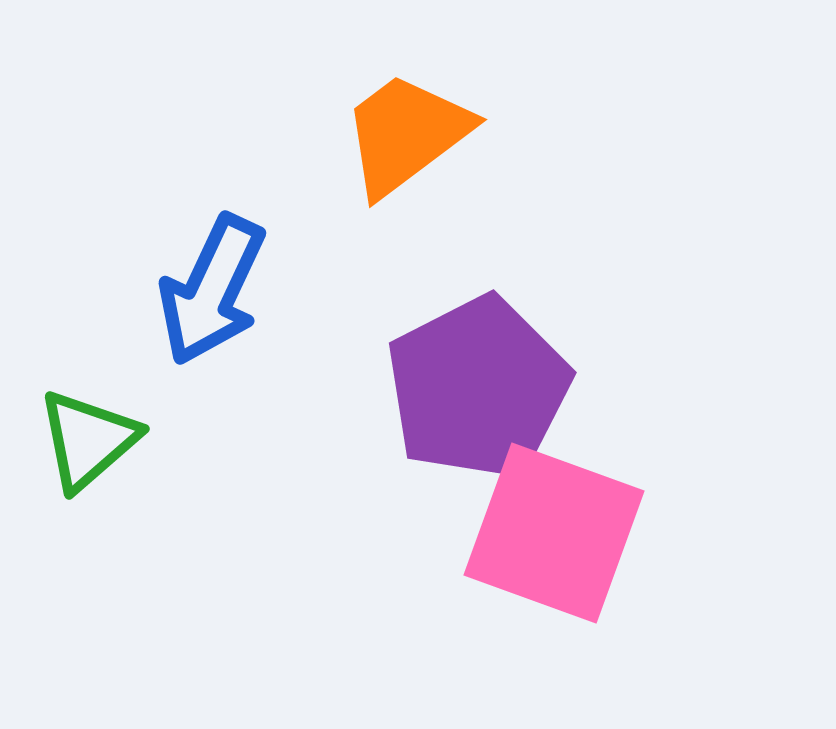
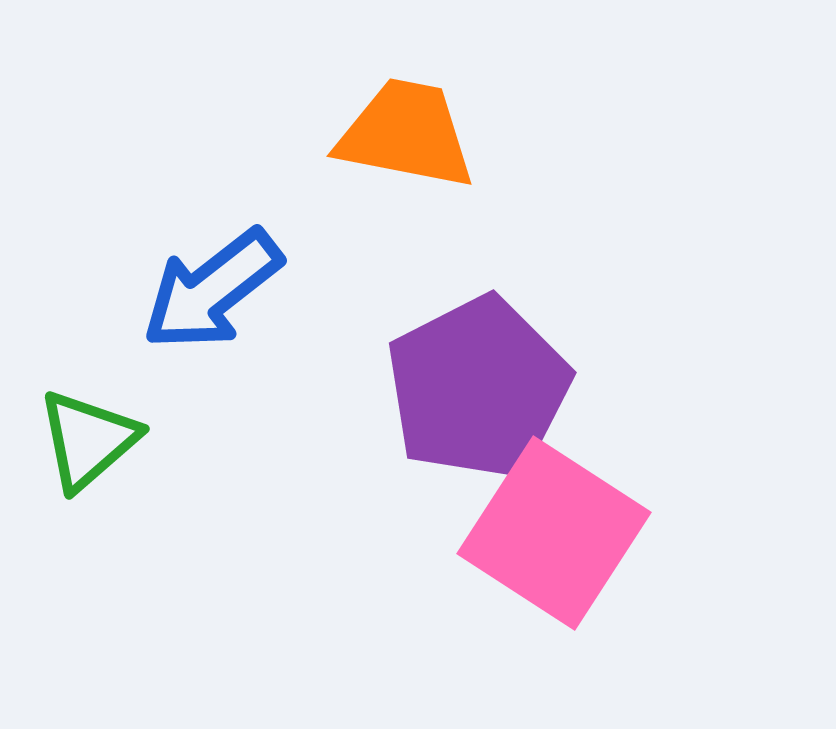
orange trapezoid: rotated 48 degrees clockwise
blue arrow: rotated 27 degrees clockwise
pink square: rotated 13 degrees clockwise
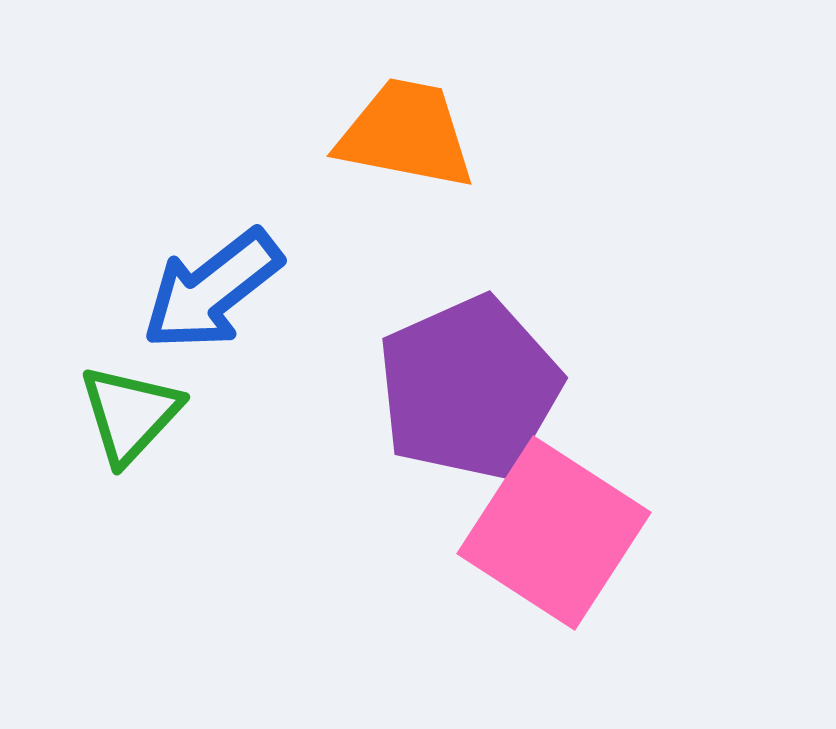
purple pentagon: moved 9 px left; rotated 3 degrees clockwise
green triangle: moved 42 px right, 26 px up; rotated 6 degrees counterclockwise
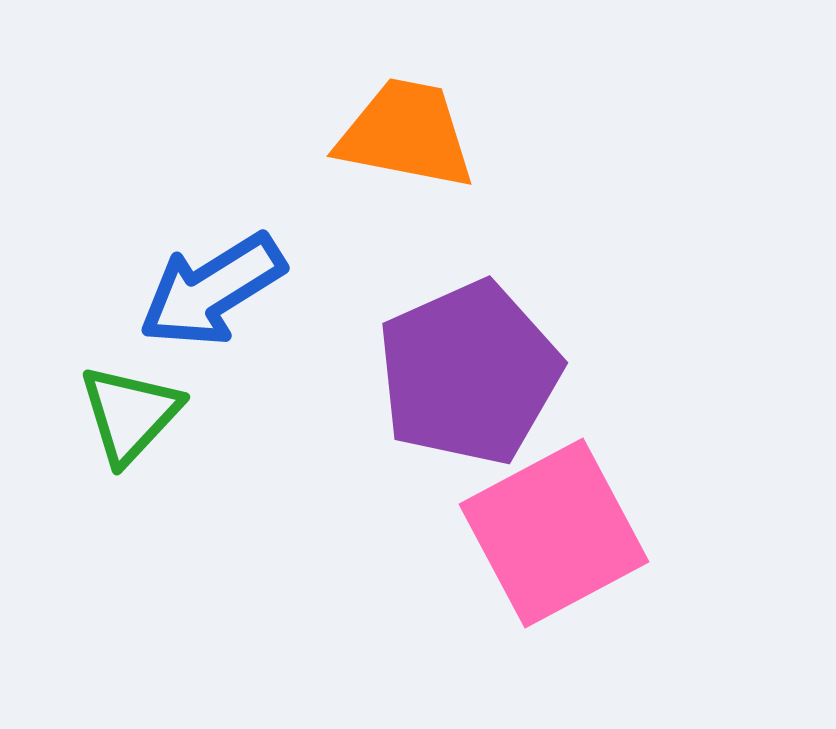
blue arrow: rotated 6 degrees clockwise
purple pentagon: moved 15 px up
pink square: rotated 29 degrees clockwise
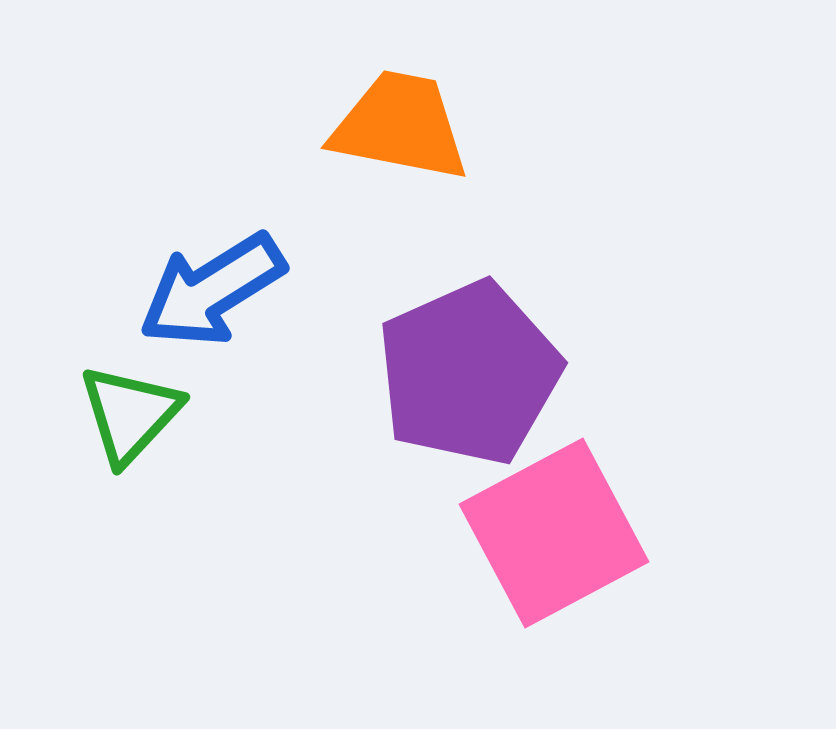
orange trapezoid: moved 6 px left, 8 px up
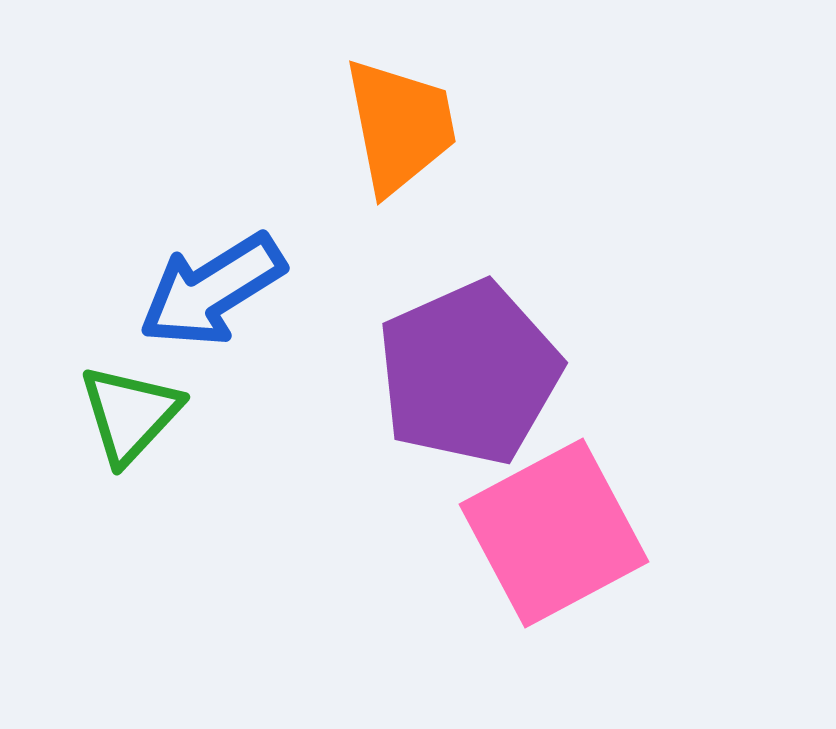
orange trapezoid: rotated 68 degrees clockwise
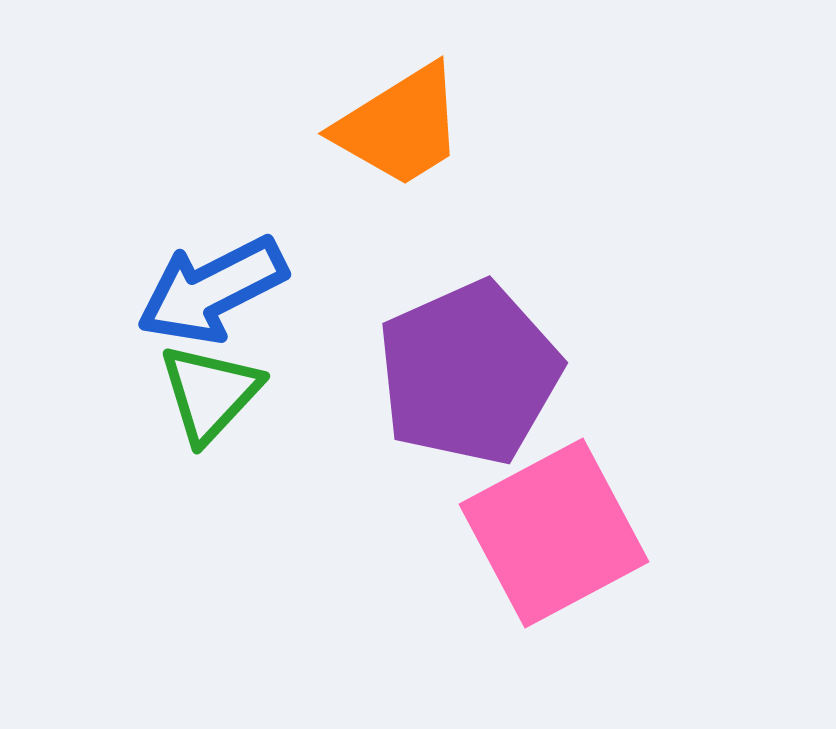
orange trapezoid: rotated 69 degrees clockwise
blue arrow: rotated 5 degrees clockwise
green triangle: moved 80 px right, 21 px up
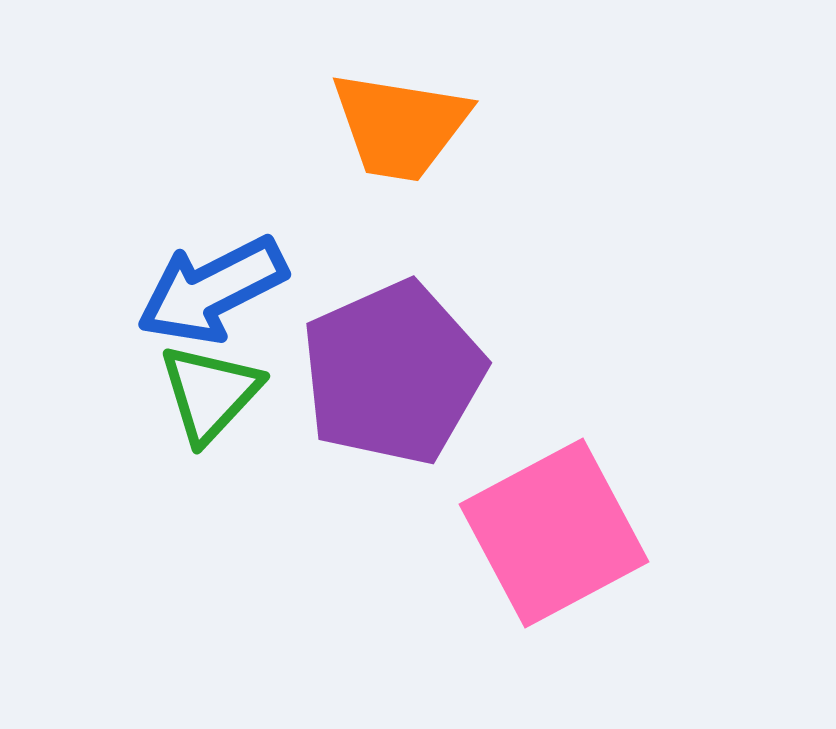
orange trapezoid: rotated 41 degrees clockwise
purple pentagon: moved 76 px left
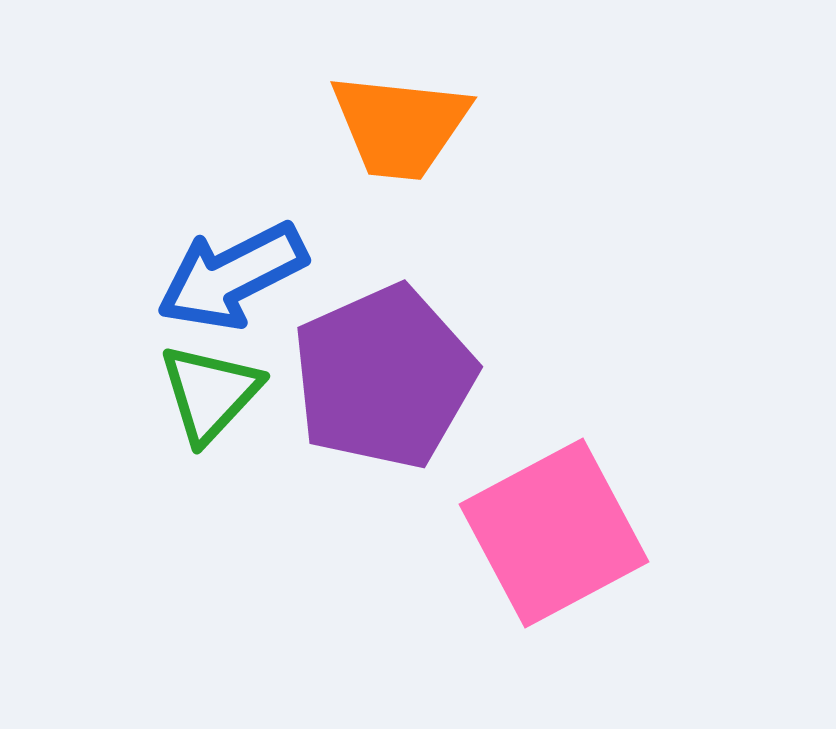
orange trapezoid: rotated 3 degrees counterclockwise
blue arrow: moved 20 px right, 14 px up
purple pentagon: moved 9 px left, 4 px down
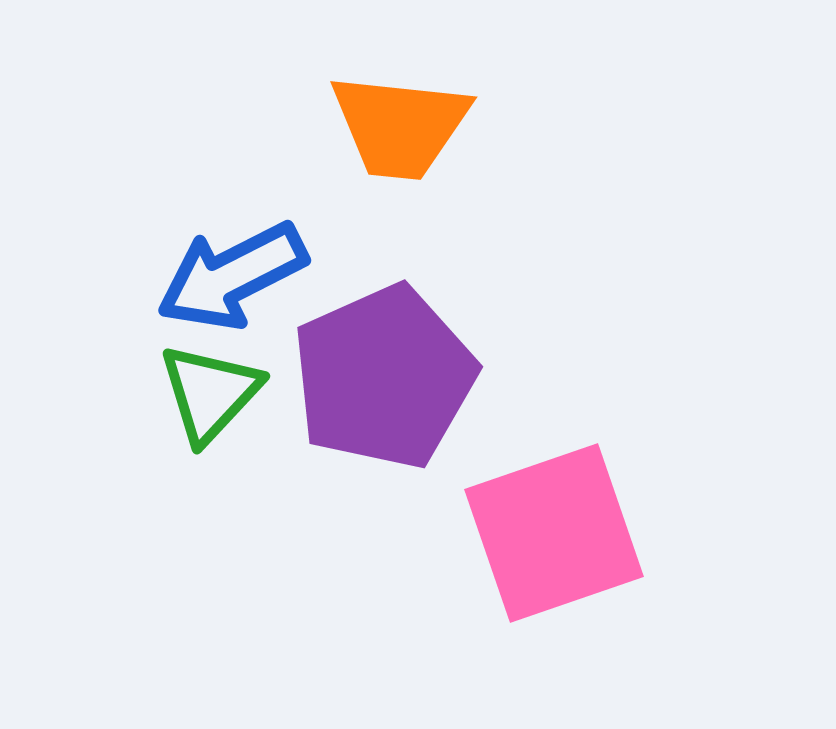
pink square: rotated 9 degrees clockwise
